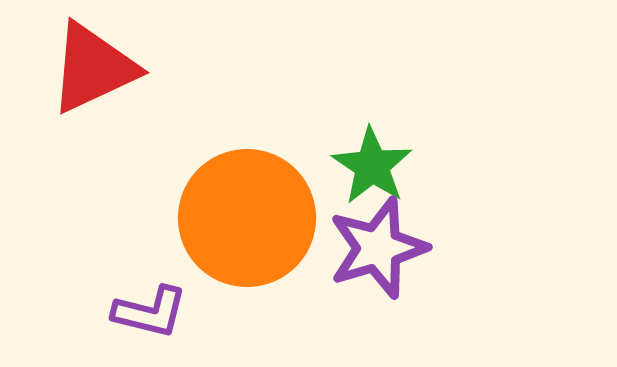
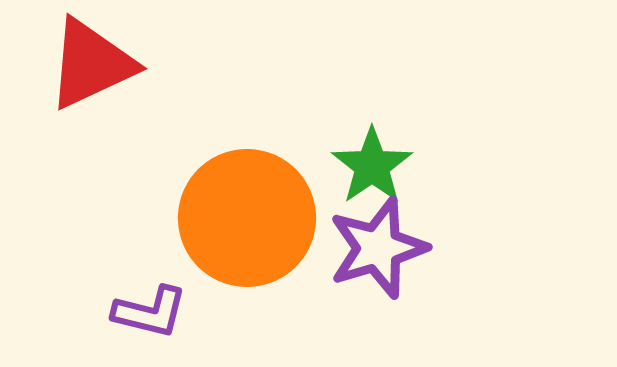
red triangle: moved 2 px left, 4 px up
green star: rotated 4 degrees clockwise
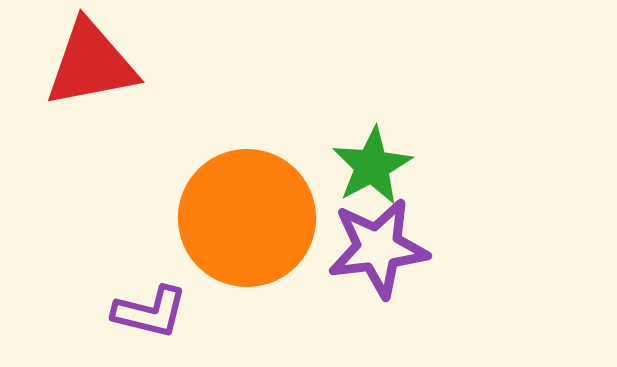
red triangle: rotated 14 degrees clockwise
green star: rotated 6 degrees clockwise
purple star: rotated 10 degrees clockwise
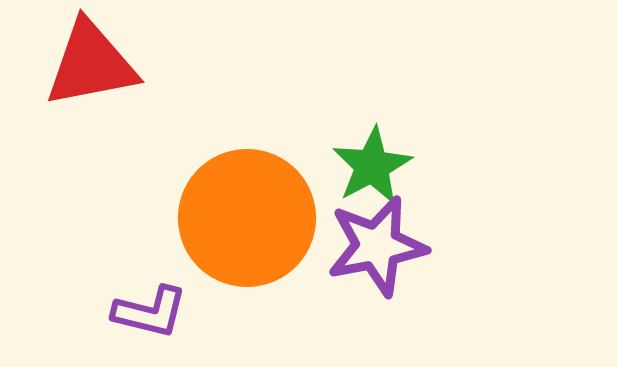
purple star: moved 1 px left, 2 px up; rotated 4 degrees counterclockwise
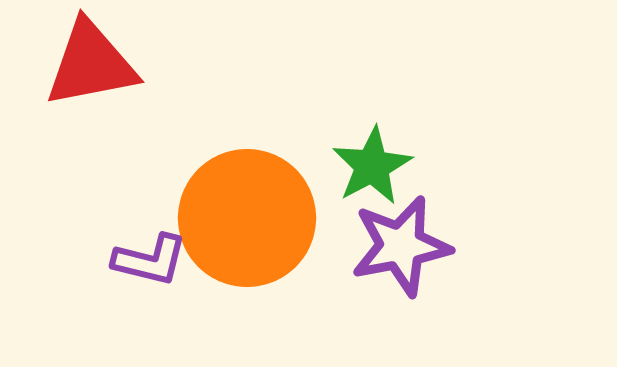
purple star: moved 24 px right
purple L-shape: moved 52 px up
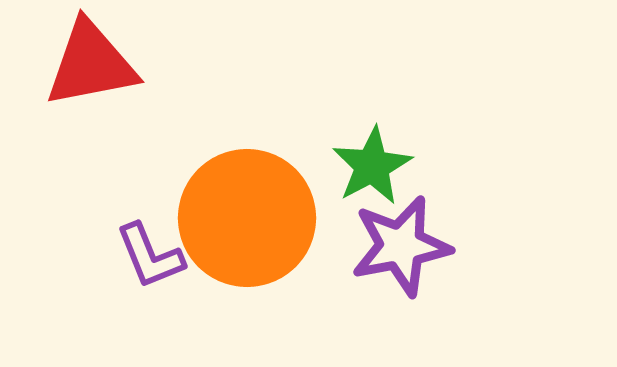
purple L-shape: moved 4 px up; rotated 54 degrees clockwise
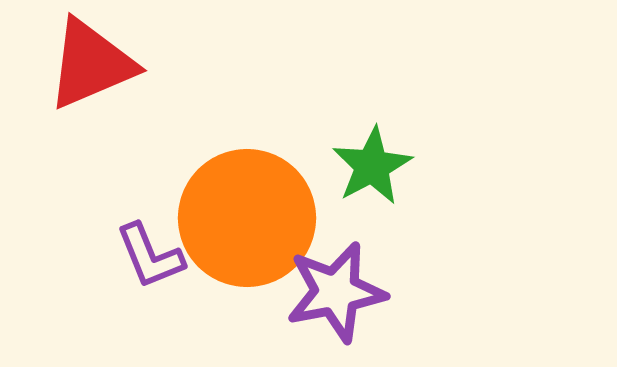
red triangle: rotated 12 degrees counterclockwise
purple star: moved 65 px left, 46 px down
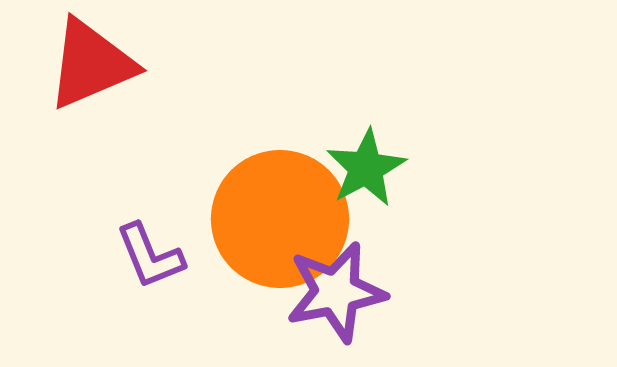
green star: moved 6 px left, 2 px down
orange circle: moved 33 px right, 1 px down
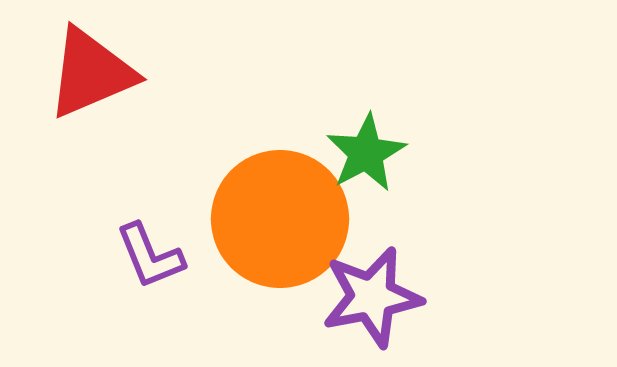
red triangle: moved 9 px down
green star: moved 15 px up
purple star: moved 36 px right, 5 px down
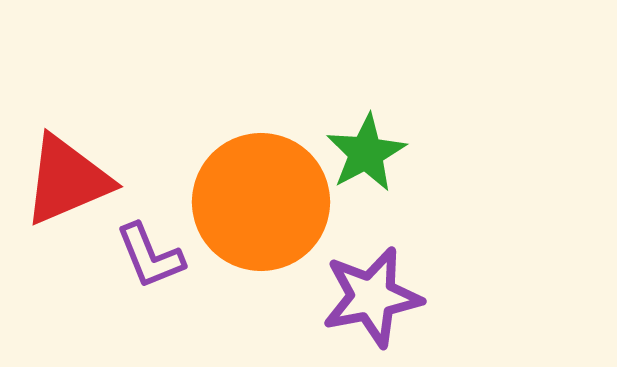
red triangle: moved 24 px left, 107 px down
orange circle: moved 19 px left, 17 px up
